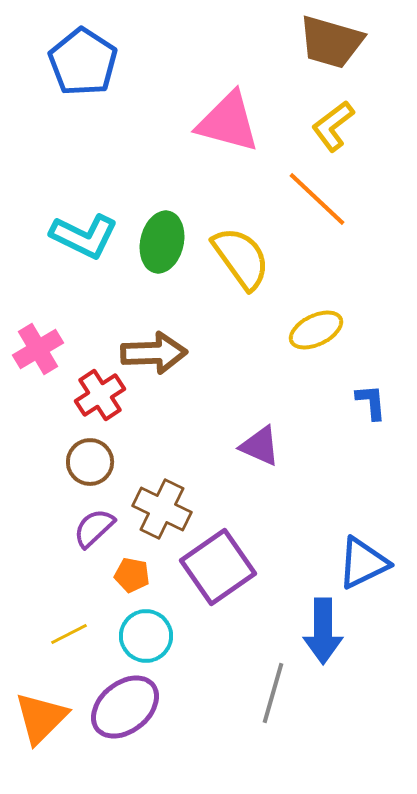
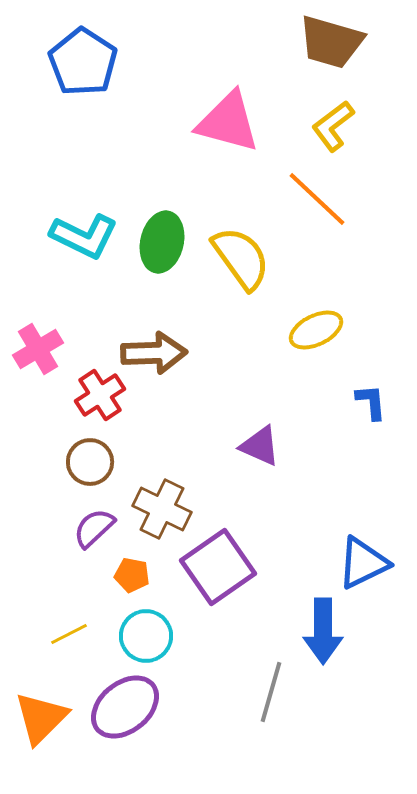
gray line: moved 2 px left, 1 px up
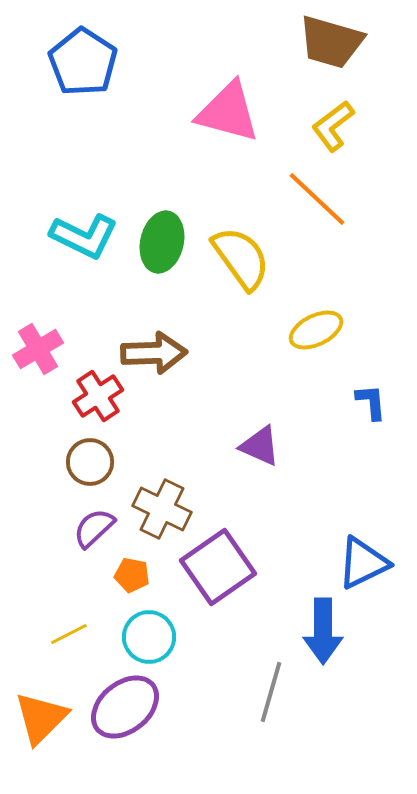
pink triangle: moved 10 px up
red cross: moved 2 px left, 1 px down
cyan circle: moved 3 px right, 1 px down
